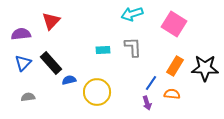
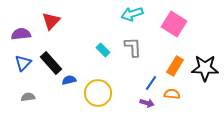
cyan rectangle: rotated 48 degrees clockwise
yellow circle: moved 1 px right, 1 px down
purple arrow: rotated 56 degrees counterclockwise
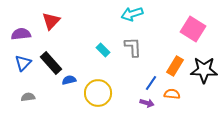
pink square: moved 19 px right, 5 px down
black star: moved 1 px left, 2 px down
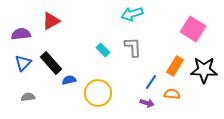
red triangle: rotated 18 degrees clockwise
blue line: moved 1 px up
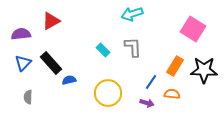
yellow circle: moved 10 px right
gray semicircle: rotated 80 degrees counterclockwise
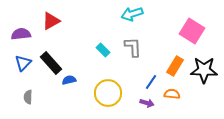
pink square: moved 1 px left, 2 px down
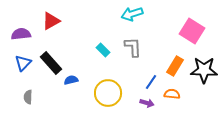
blue semicircle: moved 2 px right
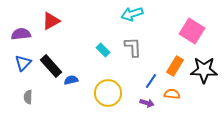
black rectangle: moved 3 px down
blue line: moved 1 px up
